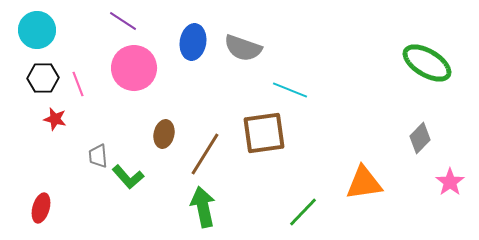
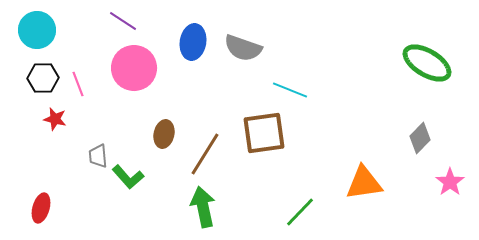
green line: moved 3 px left
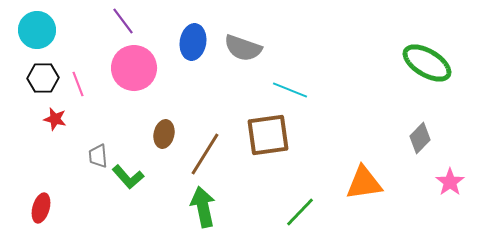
purple line: rotated 20 degrees clockwise
brown square: moved 4 px right, 2 px down
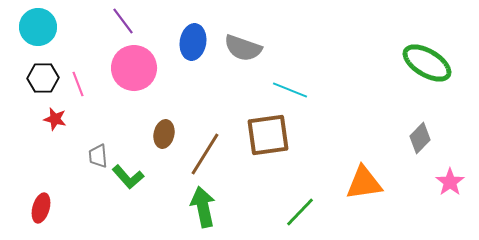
cyan circle: moved 1 px right, 3 px up
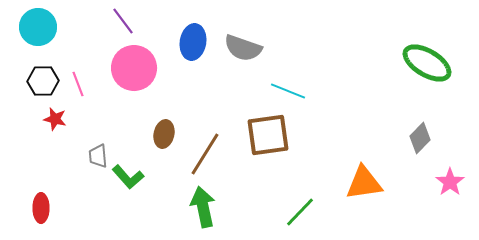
black hexagon: moved 3 px down
cyan line: moved 2 px left, 1 px down
red ellipse: rotated 16 degrees counterclockwise
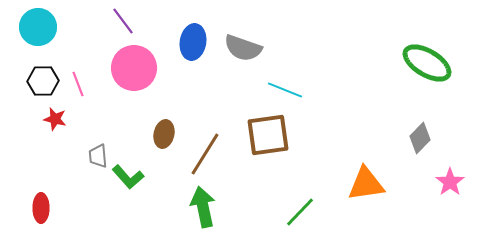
cyan line: moved 3 px left, 1 px up
orange triangle: moved 2 px right, 1 px down
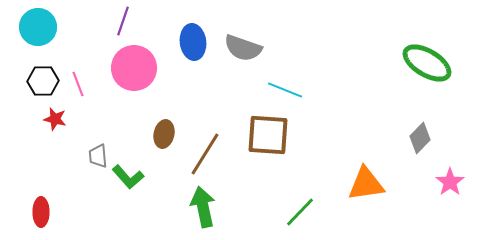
purple line: rotated 56 degrees clockwise
blue ellipse: rotated 16 degrees counterclockwise
brown square: rotated 12 degrees clockwise
red ellipse: moved 4 px down
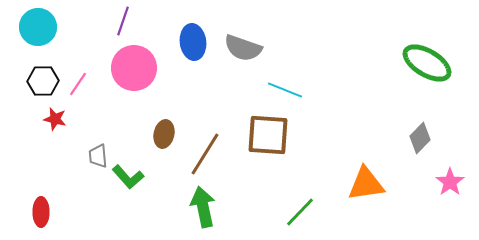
pink line: rotated 55 degrees clockwise
